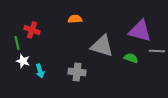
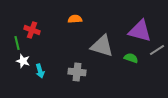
gray line: moved 1 px up; rotated 35 degrees counterclockwise
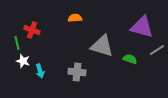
orange semicircle: moved 1 px up
purple triangle: moved 2 px right, 4 px up
green semicircle: moved 1 px left, 1 px down
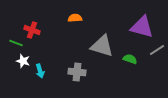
green line: moved 1 px left; rotated 56 degrees counterclockwise
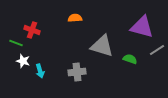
gray cross: rotated 12 degrees counterclockwise
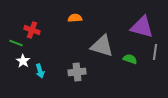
gray line: moved 2 px left, 2 px down; rotated 49 degrees counterclockwise
white star: rotated 16 degrees clockwise
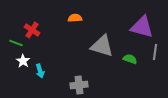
red cross: rotated 14 degrees clockwise
gray cross: moved 2 px right, 13 px down
